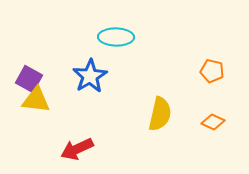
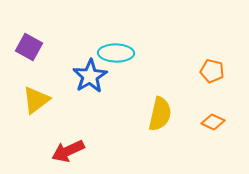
cyan ellipse: moved 16 px down
purple square: moved 32 px up
yellow triangle: rotated 44 degrees counterclockwise
red arrow: moved 9 px left, 2 px down
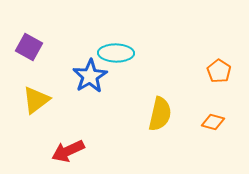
orange pentagon: moved 7 px right; rotated 20 degrees clockwise
orange diamond: rotated 10 degrees counterclockwise
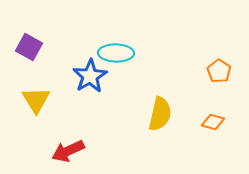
yellow triangle: rotated 24 degrees counterclockwise
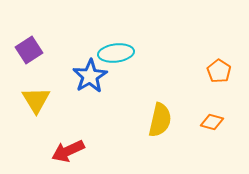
purple square: moved 3 px down; rotated 28 degrees clockwise
cyan ellipse: rotated 8 degrees counterclockwise
yellow semicircle: moved 6 px down
orange diamond: moved 1 px left
